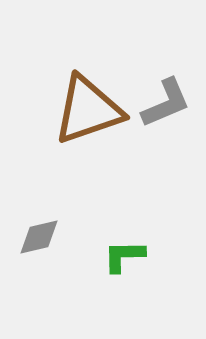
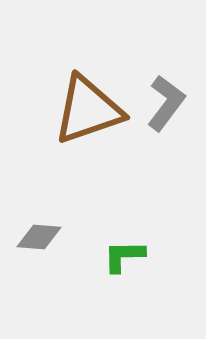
gray L-shape: rotated 30 degrees counterclockwise
gray diamond: rotated 18 degrees clockwise
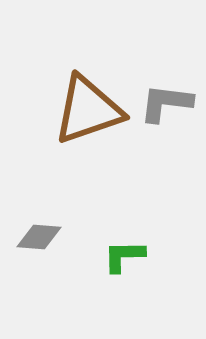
gray L-shape: rotated 120 degrees counterclockwise
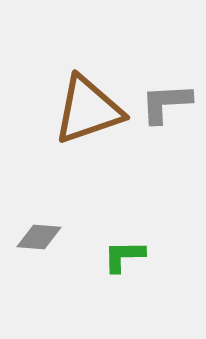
gray L-shape: rotated 10 degrees counterclockwise
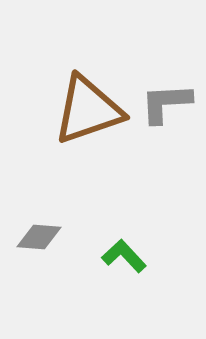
green L-shape: rotated 48 degrees clockwise
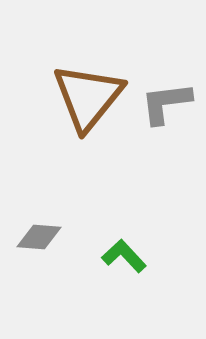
gray L-shape: rotated 4 degrees counterclockwise
brown triangle: moved 13 px up; rotated 32 degrees counterclockwise
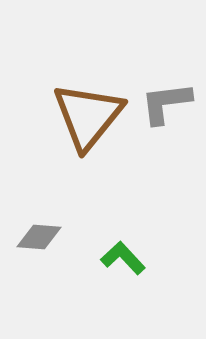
brown triangle: moved 19 px down
green L-shape: moved 1 px left, 2 px down
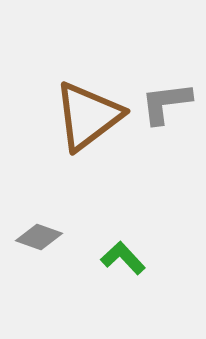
brown triangle: rotated 14 degrees clockwise
gray diamond: rotated 15 degrees clockwise
